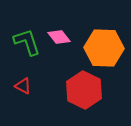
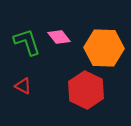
red hexagon: moved 2 px right
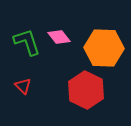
red triangle: rotated 18 degrees clockwise
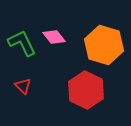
pink diamond: moved 5 px left
green L-shape: moved 5 px left, 1 px down; rotated 8 degrees counterclockwise
orange hexagon: moved 3 px up; rotated 15 degrees clockwise
